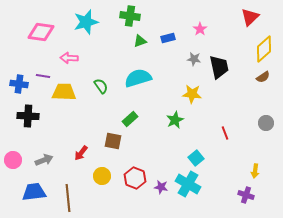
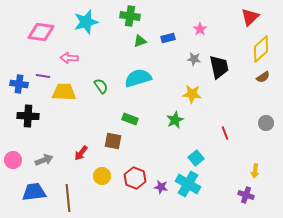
yellow diamond: moved 3 px left
green rectangle: rotated 63 degrees clockwise
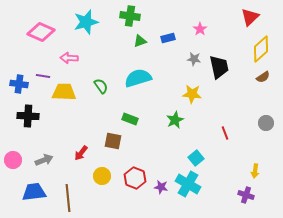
pink diamond: rotated 16 degrees clockwise
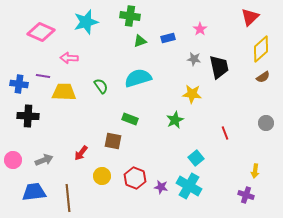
cyan cross: moved 1 px right, 2 px down
